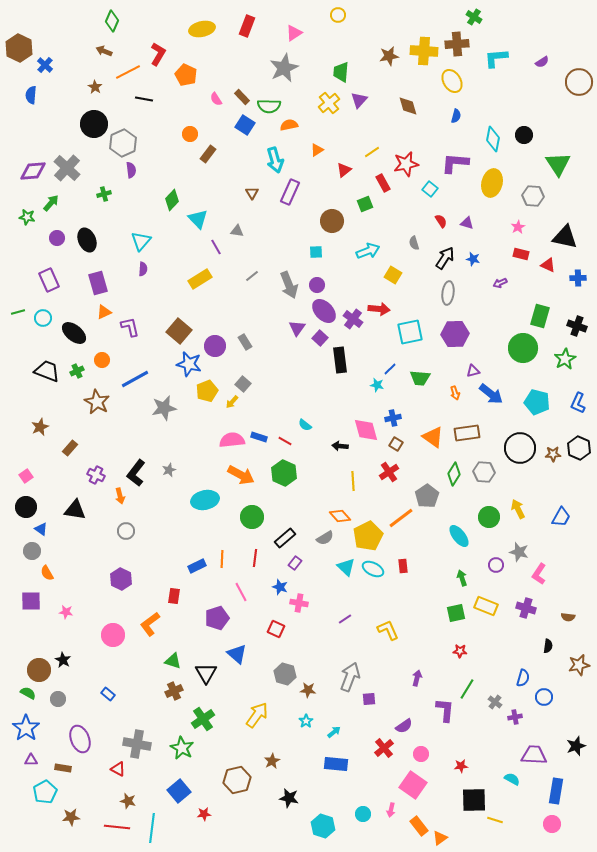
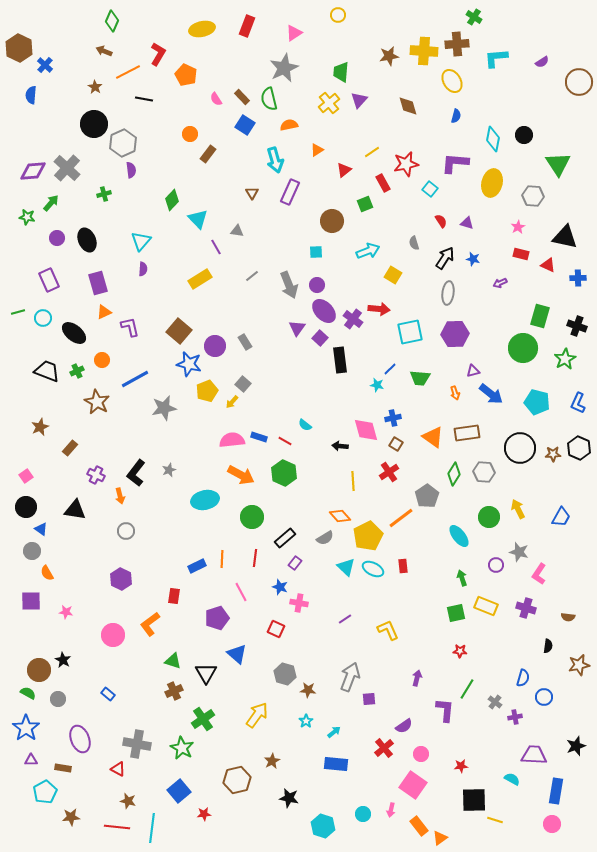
green semicircle at (269, 106): moved 7 px up; rotated 75 degrees clockwise
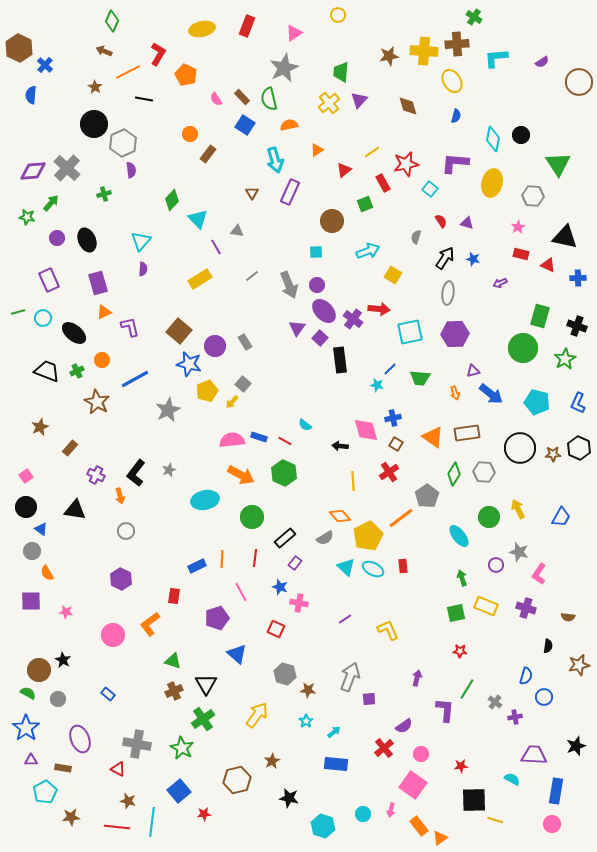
black circle at (524, 135): moved 3 px left
gray semicircle at (414, 243): moved 2 px right, 6 px up; rotated 32 degrees clockwise
gray star at (164, 408): moved 4 px right, 2 px down; rotated 15 degrees counterclockwise
black triangle at (206, 673): moved 11 px down
blue semicircle at (523, 678): moved 3 px right, 2 px up
cyan line at (152, 828): moved 6 px up
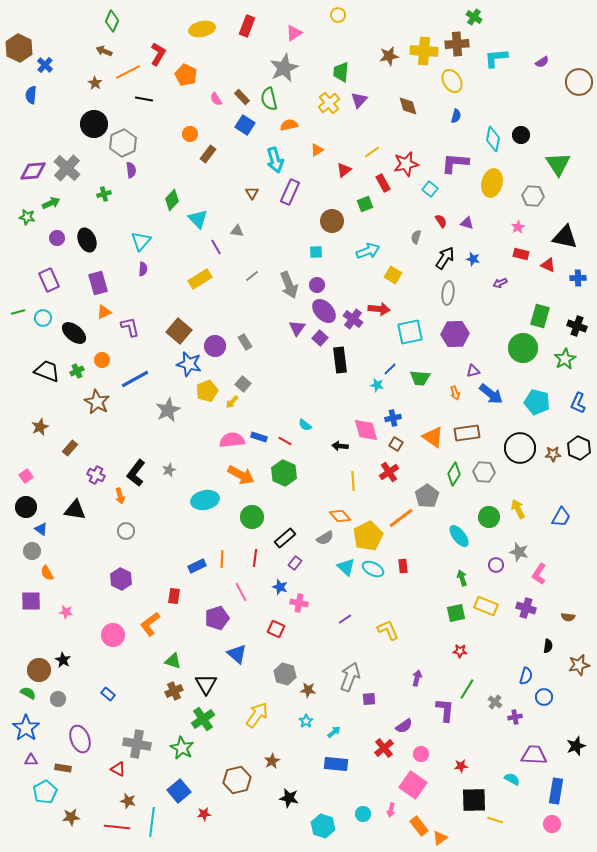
brown star at (95, 87): moved 4 px up
green arrow at (51, 203): rotated 24 degrees clockwise
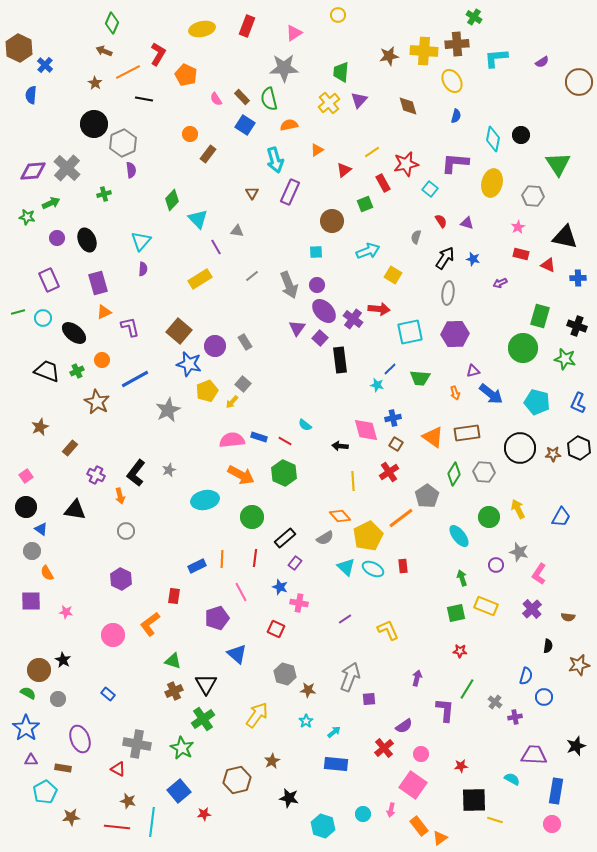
green diamond at (112, 21): moved 2 px down
gray star at (284, 68): rotated 24 degrees clockwise
green star at (565, 359): rotated 30 degrees counterclockwise
purple cross at (526, 608): moved 6 px right, 1 px down; rotated 30 degrees clockwise
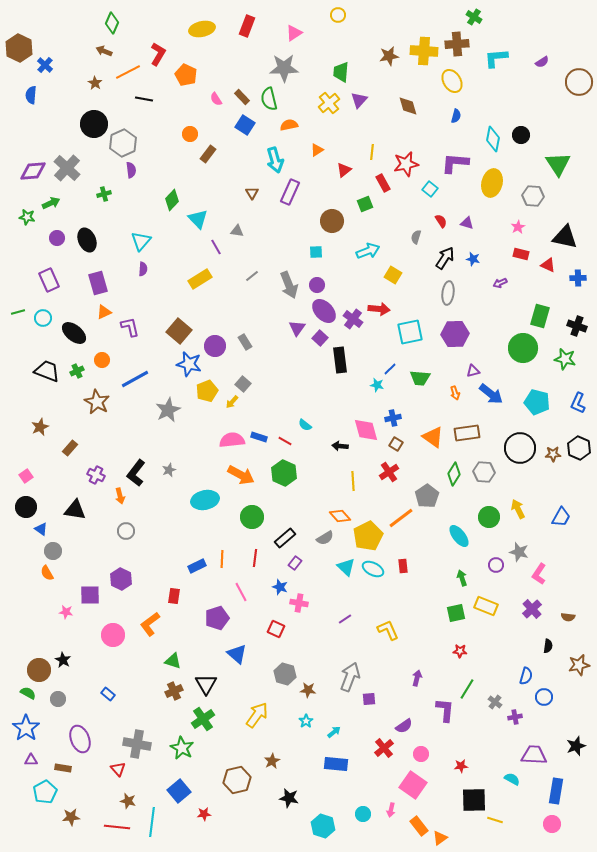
yellow line at (372, 152): rotated 49 degrees counterclockwise
gray circle at (32, 551): moved 21 px right
purple square at (31, 601): moved 59 px right, 6 px up
red triangle at (118, 769): rotated 21 degrees clockwise
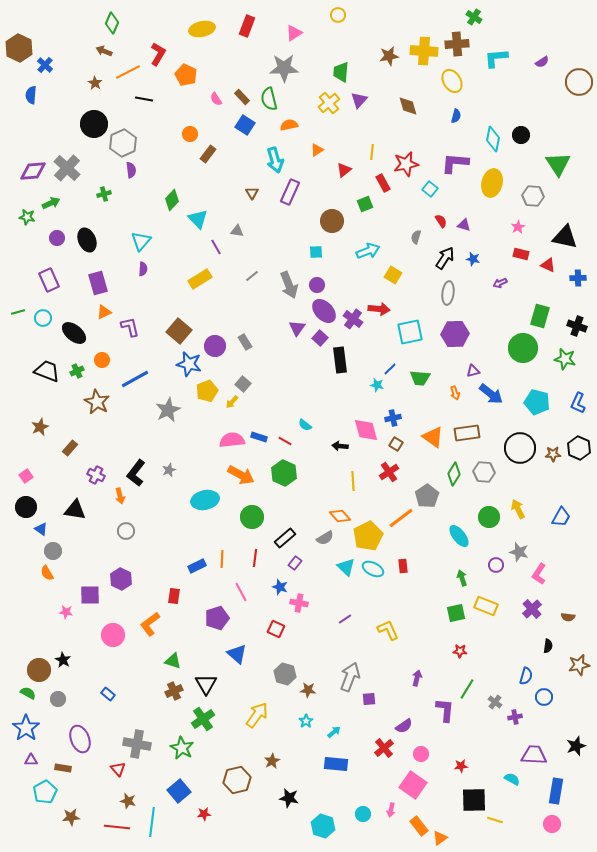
purple triangle at (467, 223): moved 3 px left, 2 px down
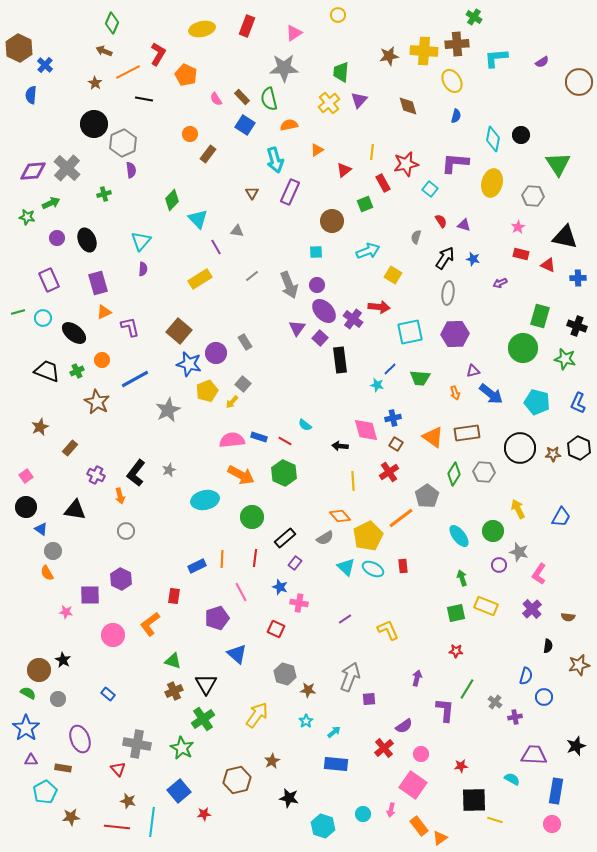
red arrow at (379, 309): moved 2 px up
purple circle at (215, 346): moved 1 px right, 7 px down
green circle at (489, 517): moved 4 px right, 14 px down
purple circle at (496, 565): moved 3 px right
red star at (460, 651): moved 4 px left
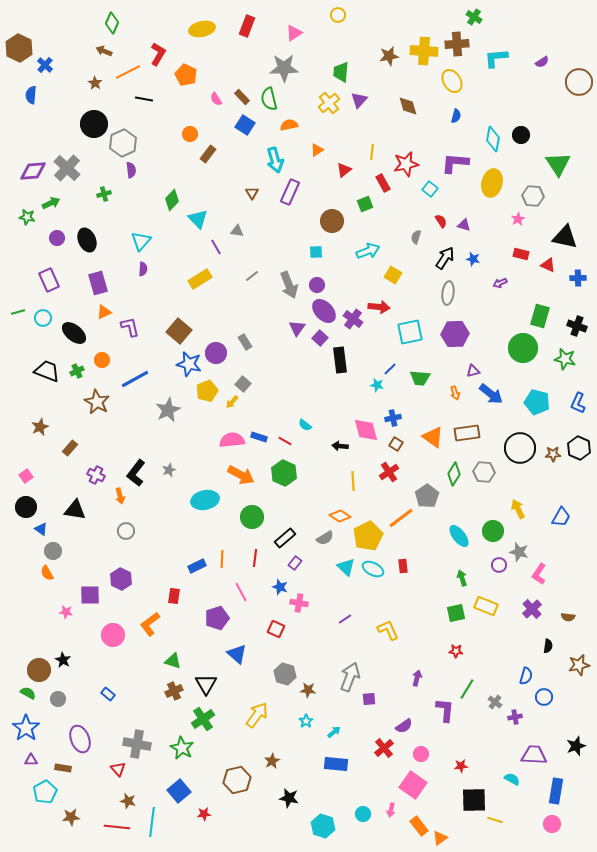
pink star at (518, 227): moved 8 px up
orange diamond at (340, 516): rotated 15 degrees counterclockwise
